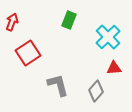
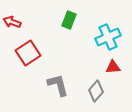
red arrow: rotated 90 degrees counterclockwise
cyan cross: rotated 20 degrees clockwise
red triangle: moved 1 px left, 1 px up
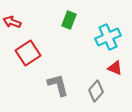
red triangle: moved 2 px right, 1 px down; rotated 28 degrees clockwise
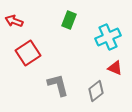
red arrow: moved 2 px right, 1 px up
gray diamond: rotated 10 degrees clockwise
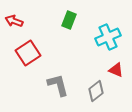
red triangle: moved 1 px right, 2 px down
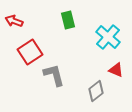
green rectangle: moved 1 px left; rotated 36 degrees counterclockwise
cyan cross: rotated 25 degrees counterclockwise
red square: moved 2 px right, 1 px up
gray L-shape: moved 4 px left, 10 px up
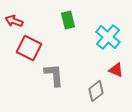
red square: moved 1 px left, 4 px up; rotated 30 degrees counterclockwise
gray L-shape: rotated 10 degrees clockwise
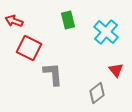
cyan cross: moved 2 px left, 5 px up
red triangle: rotated 28 degrees clockwise
gray L-shape: moved 1 px left, 1 px up
gray diamond: moved 1 px right, 2 px down
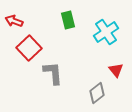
cyan cross: rotated 15 degrees clockwise
red square: rotated 20 degrees clockwise
gray L-shape: moved 1 px up
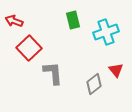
green rectangle: moved 5 px right
cyan cross: rotated 15 degrees clockwise
gray diamond: moved 3 px left, 9 px up
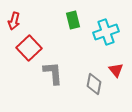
red arrow: rotated 96 degrees counterclockwise
gray diamond: rotated 40 degrees counterclockwise
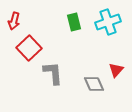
green rectangle: moved 1 px right, 2 px down
cyan cross: moved 2 px right, 10 px up
red triangle: rotated 21 degrees clockwise
gray diamond: rotated 35 degrees counterclockwise
